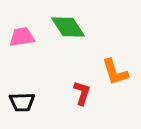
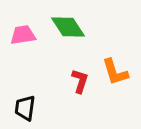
pink trapezoid: moved 1 px right, 2 px up
red L-shape: moved 2 px left, 12 px up
black trapezoid: moved 3 px right, 6 px down; rotated 100 degrees clockwise
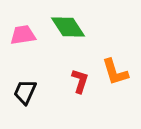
black trapezoid: moved 16 px up; rotated 16 degrees clockwise
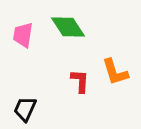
pink trapezoid: rotated 72 degrees counterclockwise
red L-shape: rotated 15 degrees counterclockwise
black trapezoid: moved 17 px down
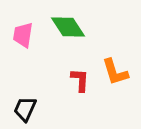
red L-shape: moved 1 px up
